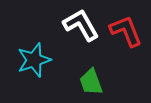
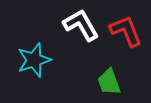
green trapezoid: moved 18 px right
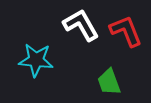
cyan star: moved 2 px right; rotated 24 degrees clockwise
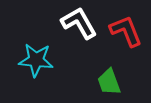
white L-shape: moved 2 px left, 2 px up
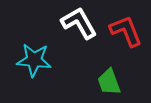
cyan star: moved 2 px left
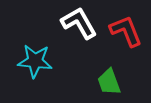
cyan star: moved 1 px right, 1 px down
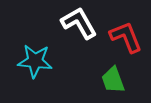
red L-shape: moved 6 px down
green trapezoid: moved 4 px right, 2 px up
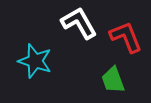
cyan star: rotated 12 degrees clockwise
